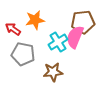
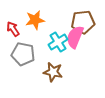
red arrow: rotated 21 degrees clockwise
brown star: rotated 18 degrees clockwise
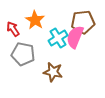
orange star: rotated 30 degrees counterclockwise
cyan cross: moved 4 px up
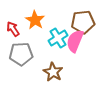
pink semicircle: moved 4 px down
gray pentagon: moved 2 px left; rotated 15 degrees counterclockwise
brown star: rotated 18 degrees clockwise
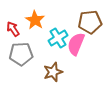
brown pentagon: moved 7 px right
pink semicircle: moved 1 px right, 3 px down
brown star: rotated 24 degrees clockwise
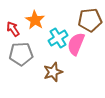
brown pentagon: moved 2 px up
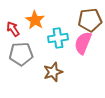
cyan cross: rotated 24 degrees clockwise
pink semicircle: moved 7 px right, 1 px up
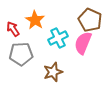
brown pentagon: rotated 30 degrees clockwise
cyan cross: rotated 18 degrees counterclockwise
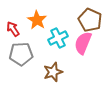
orange star: moved 2 px right
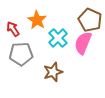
cyan cross: rotated 18 degrees counterclockwise
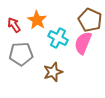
red arrow: moved 1 px right, 4 px up
cyan cross: rotated 18 degrees counterclockwise
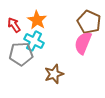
brown pentagon: moved 1 px left, 2 px down
cyan cross: moved 24 px left, 3 px down
brown star: moved 1 px right, 2 px down
